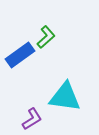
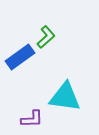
blue rectangle: moved 2 px down
purple L-shape: rotated 30 degrees clockwise
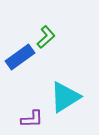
cyan triangle: rotated 40 degrees counterclockwise
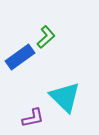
cyan triangle: rotated 44 degrees counterclockwise
purple L-shape: moved 1 px right, 1 px up; rotated 10 degrees counterclockwise
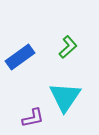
green L-shape: moved 22 px right, 10 px down
cyan triangle: rotated 20 degrees clockwise
